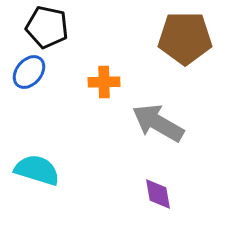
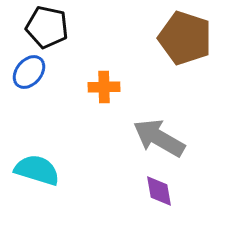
brown pentagon: rotated 18 degrees clockwise
orange cross: moved 5 px down
gray arrow: moved 1 px right, 15 px down
purple diamond: moved 1 px right, 3 px up
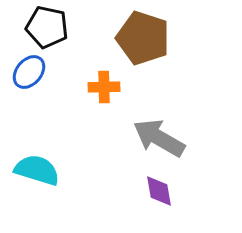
brown pentagon: moved 42 px left
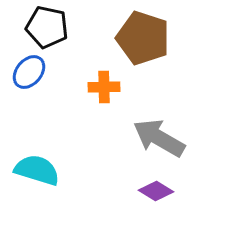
purple diamond: moved 3 px left; rotated 48 degrees counterclockwise
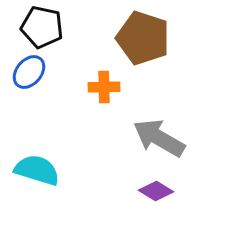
black pentagon: moved 5 px left
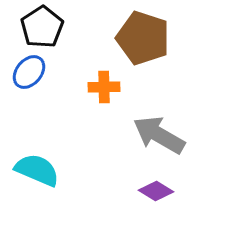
black pentagon: rotated 27 degrees clockwise
gray arrow: moved 3 px up
cyan semicircle: rotated 6 degrees clockwise
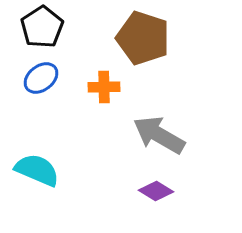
blue ellipse: moved 12 px right, 6 px down; rotated 12 degrees clockwise
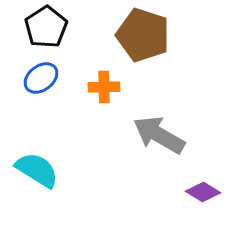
black pentagon: moved 4 px right
brown pentagon: moved 3 px up
cyan semicircle: rotated 9 degrees clockwise
purple diamond: moved 47 px right, 1 px down
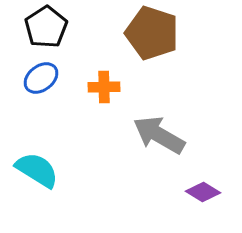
brown pentagon: moved 9 px right, 2 px up
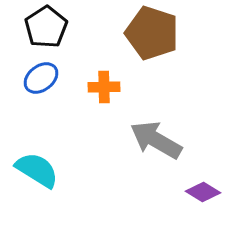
gray arrow: moved 3 px left, 5 px down
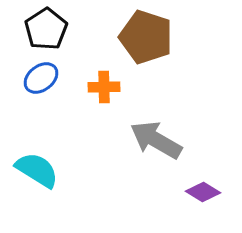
black pentagon: moved 2 px down
brown pentagon: moved 6 px left, 4 px down
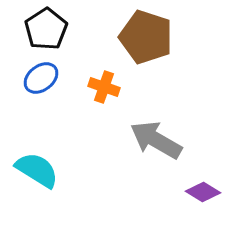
orange cross: rotated 20 degrees clockwise
